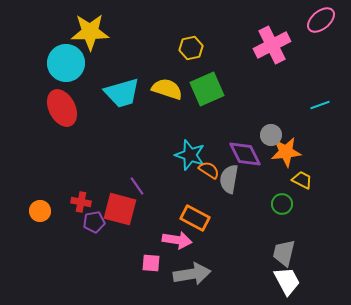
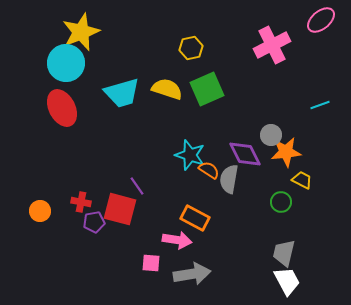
yellow star: moved 9 px left; rotated 21 degrees counterclockwise
green circle: moved 1 px left, 2 px up
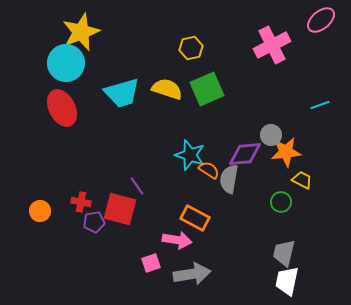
purple diamond: rotated 68 degrees counterclockwise
pink square: rotated 24 degrees counterclockwise
white trapezoid: rotated 140 degrees counterclockwise
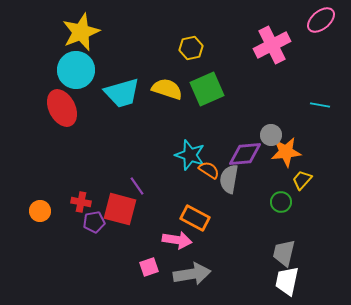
cyan circle: moved 10 px right, 7 px down
cyan line: rotated 30 degrees clockwise
yellow trapezoid: rotated 75 degrees counterclockwise
pink square: moved 2 px left, 4 px down
